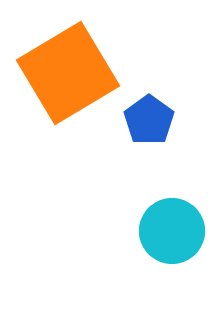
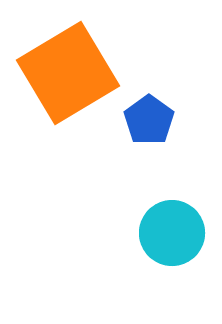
cyan circle: moved 2 px down
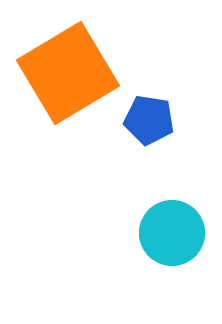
blue pentagon: rotated 27 degrees counterclockwise
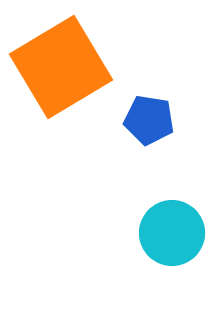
orange square: moved 7 px left, 6 px up
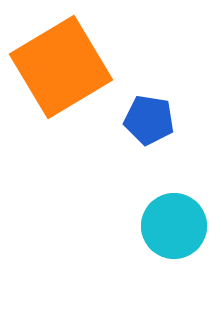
cyan circle: moved 2 px right, 7 px up
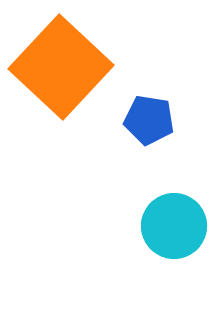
orange square: rotated 16 degrees counterclockwise
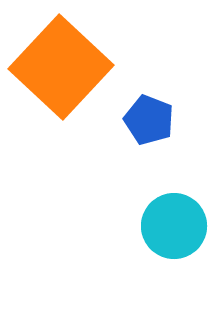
blue pentagon: rotated 12 degrees clockwise
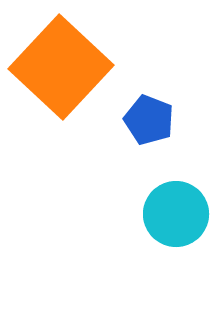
cyan circle: moved 2 px right, 12 px up
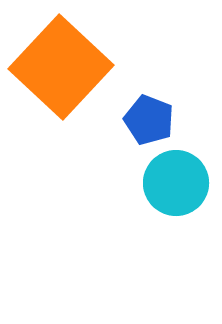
cyan circle: moved 31 px up
